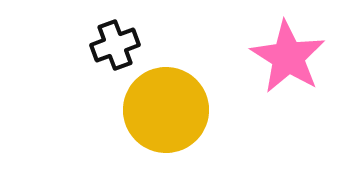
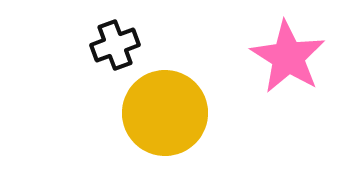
yellow circle: moved 1 px left, 3 px down
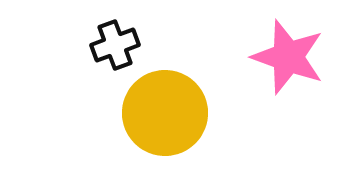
pink star: rotated 12 degrees counterclockwise
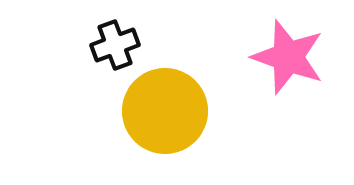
yellow circle: moved 2 px up
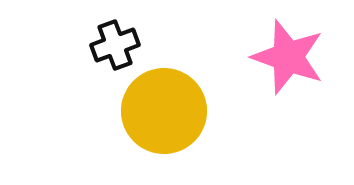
yellow circle: moved 1 px left
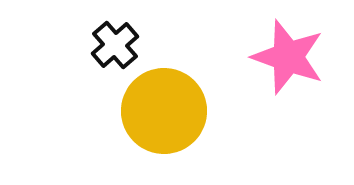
black cross: rotated 21 degrees counterclockwise
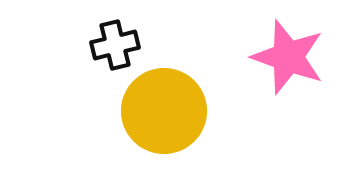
black cross: rotated 27 degrees clockwise
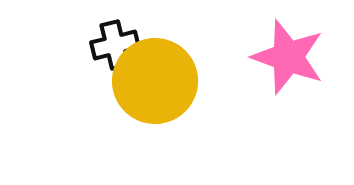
yellow circle: moved 9 px left, 30 px up
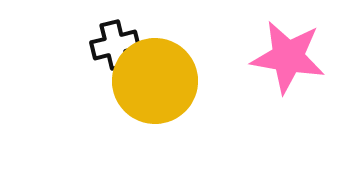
pink star: rotated 10 degrees counterclockwise
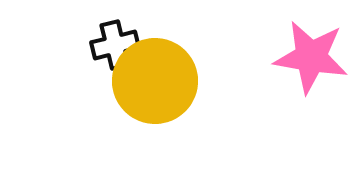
pink star: moved 23 px right
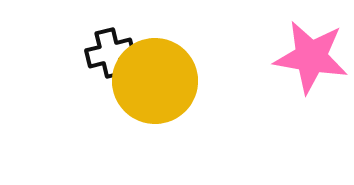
black cross: moved 5 px left, 8 px down
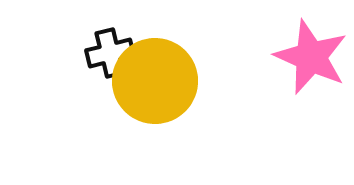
pink star: rotated 14 degrees clockwise
